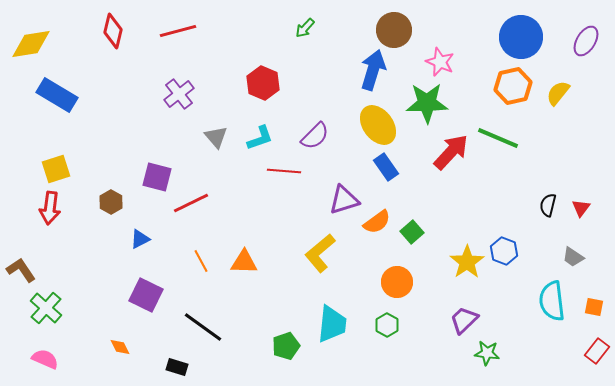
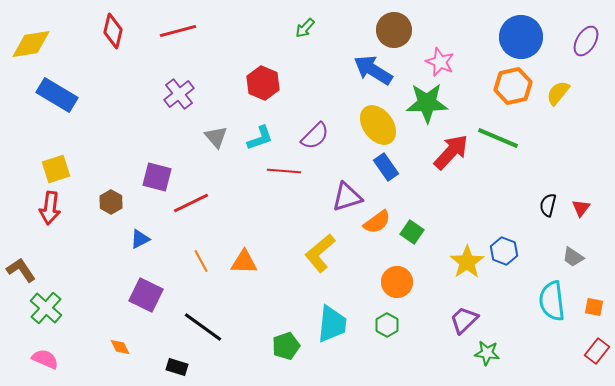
blue arrow at (373, 70): rotated 75 degrees counterclockwise
purple triangle at (344, 200): moved 3 px right, 3 px up
green square at (412, 232): rotated 15 degrees counterclockwise
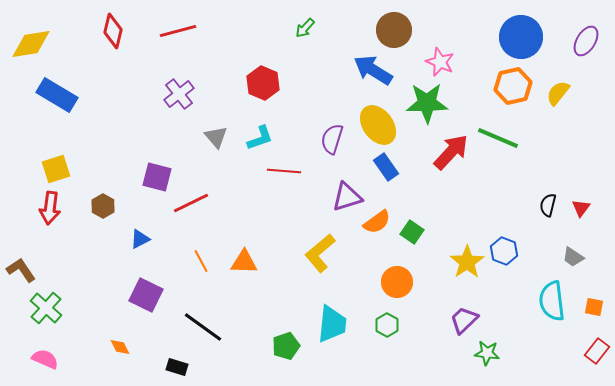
purple semicircle at (315, 136): moved 17 px right, 3 px down; rotated 152 degrees clockwise
brown hexagon at (111, 202): moved 8 px left, 4 px down
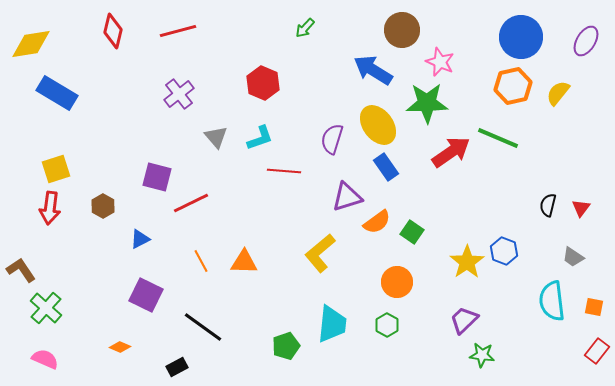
brown circle at (394, 30): moved 8 px right
blue rectangle at (57, 95): moved 2 px up
red arrow at (451, 152): rotated 12 degrees clockwise
orange diamond at (120, 347): rotated 40 degrees counterclockwise
green star at (487, 353): moved 5 px left, 2 px down
black rectangle at (177, 367): rotated 45 degrees counterclockwise
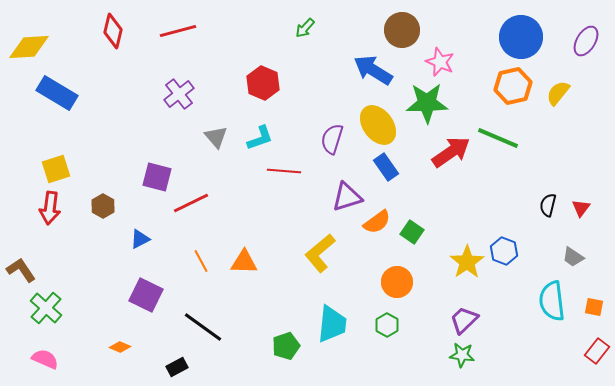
yellow diamond at (31, 44): moved 2 px left, 3 px down; rotated 6 degrees clockwise
green star at (482, 355): moved 20 px left
